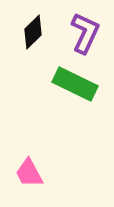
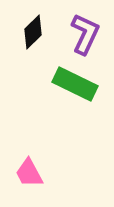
purple L-shape: moved 1 px down
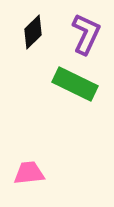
purple L-shape: moved 1 px right
pink trapezoid: rotated 112 degrees clockwise
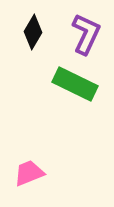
black diamond: rotated 16 degrees counterclockwise
pink trapezoid: rotated 16 degrees counterclockwise
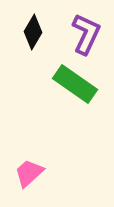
green rectangle: rotated 9 degrees clockwise
pink trapezoid: rotated 20 degrees counterclockwise
